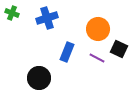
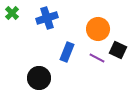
green cross: rotated 24 degrees clockwise
black square: moved 1 px left, 1 px down
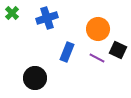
black circle: moved 4 px left
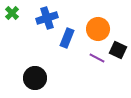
blue rectangle: moved 14 px up
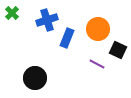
blue cross: moved 2 px down
purple line: moved 6 px down
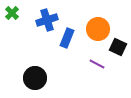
black square: moved 3 px up
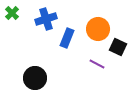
blue cross: moved 1 px left, 1 px up
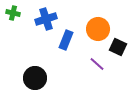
green cross: moved 1 px right; rotated 32 degrees counterclockwise
blue rectangle: moved 1 px left, 2 px down
purple line: rotated 14 degrees clockwise
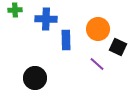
green cross: moved 2 px right, 3 px up; rotated 16 degrees counterclockwise
blue cross: rotated 20 degrees clockwise
blue rectangle: rotated 24 degrees counterclockwise
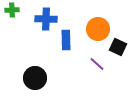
green cross: moved 3 px left
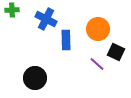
blue cross: rotated 25 degrees clockwise
black square: moved 2 px left, 5 px down
